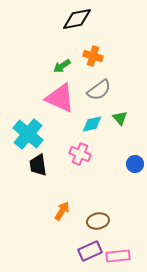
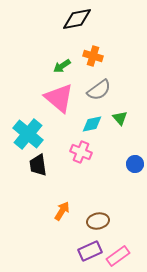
pink triangle: moved 1 px left; rotated 16 degrees clockwise
pink cross: moved 1 px right, 2 px up
pink rectangle: rotated 30 degrees counterclockwise
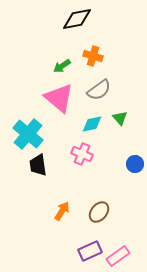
pink cross: moved 1 px right, 2 px down
brown ellipse: moved 1 px right, 9 px up; rotated 40 degrees counterclockwise
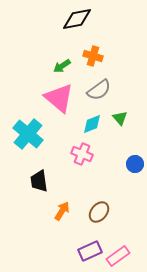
cyan diamond: rotated 10 degrees counterclockwise
black trapezoid: moved 1 px right, 16 px down
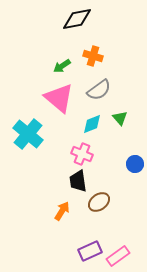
black trapezoid: moved 39 px right
brown ellipse: moved 10 px up; rotated 15 degrees clockwise
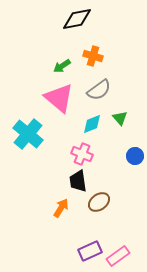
blue circle: moved 8 px up
orange arrow: moved 1 px left, 3 px up
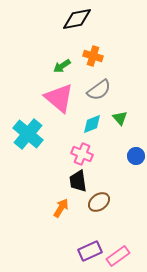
blue circle: moved 1 px right
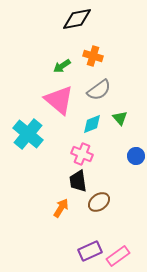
pink triangle: moved 2 px down
